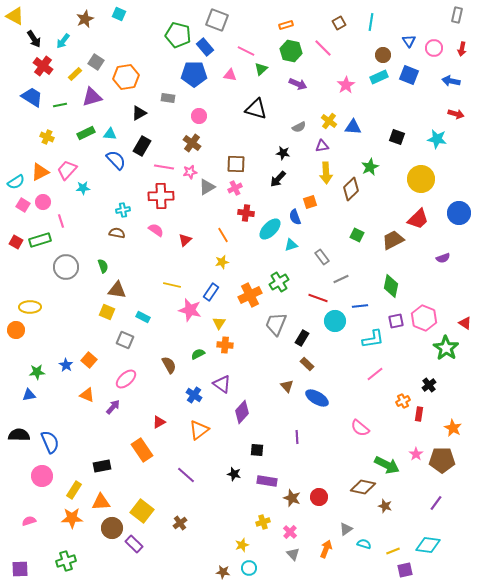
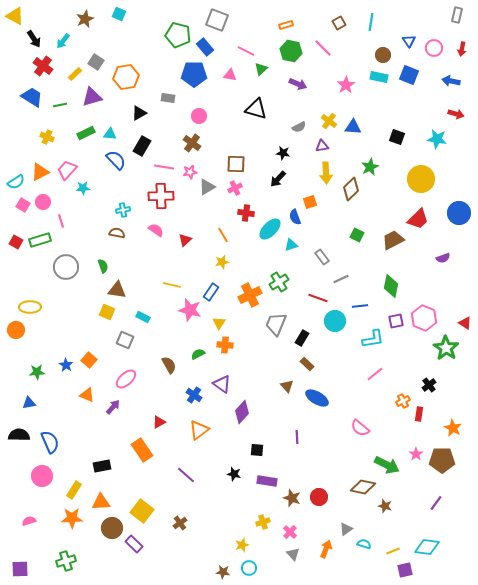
cyan rectangle at (379, 77): rotated 36 degrees clockwise
blue triangle at (29, 395): moved 8 px down
cyan diamond at (428, 545): moved 1 px left, 2 px down
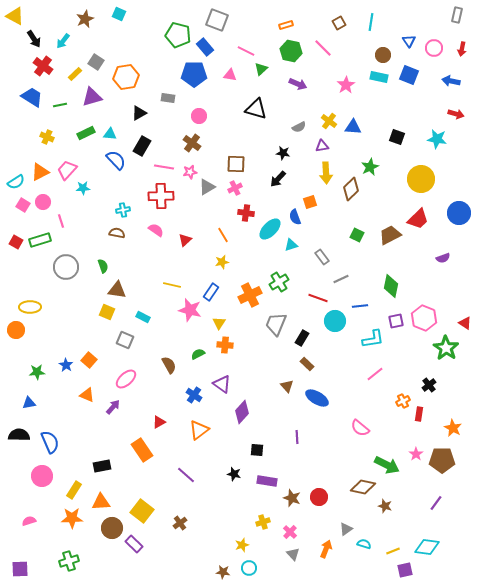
brown trapezoid at (393, 240): moved 3 px left, 5 px up
green cross at (66, 561): moved 3 px right
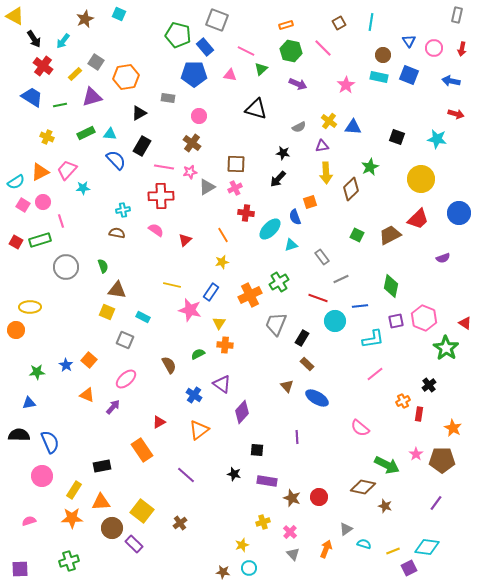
purple square at (405, 570): moved 4 px right, 2 px up; rotated 14 degrees counterclockwise
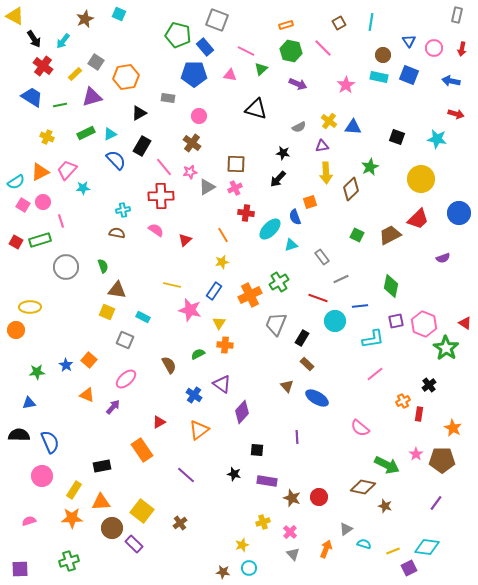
cyan triangle at (110, 134): rotated 32 degrees counterclockwise
pink line at (164, 167): rotated 42 degrees clockwise
blue rectangle at (211, 292): moved 3 px right, 1 px up
pink hexagon at (424, 318): moved 6 px down
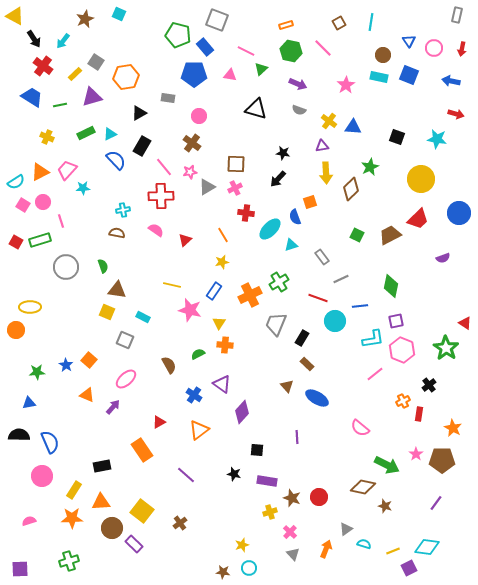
gray semicircle at (299, 127): moved 17 px up; rotated 48 degrees clockwise
pink hexagon at (424, 324): moved 22 px left, 26 px down
yellow cross at (263, 522): moved 7 px right, 10 px up
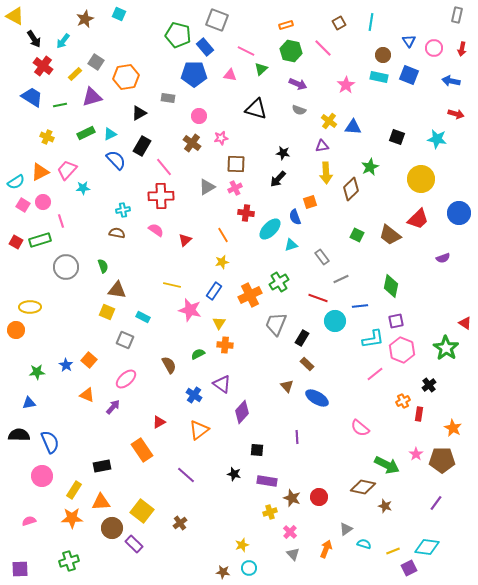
pink star at (190, 172): moved 31 px right, 34 px up
brown trapezoid at (390, 235): rotated 115 degrees counterclockwise
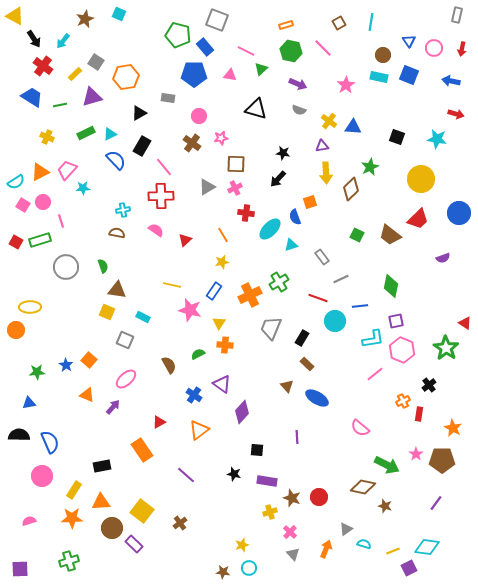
gray trapezoid at (276, 324): moved 5 px left, 4 px down
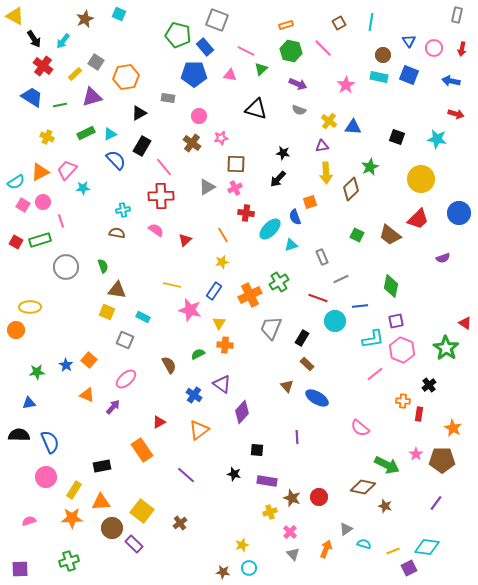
gray rectangle at (322, 257): rotated 14 degrees clockwise
orange cross at (403, 401): rotated 32 degrees clockwise
pink circle at (42, 476): moved 4 px right, 1 px down
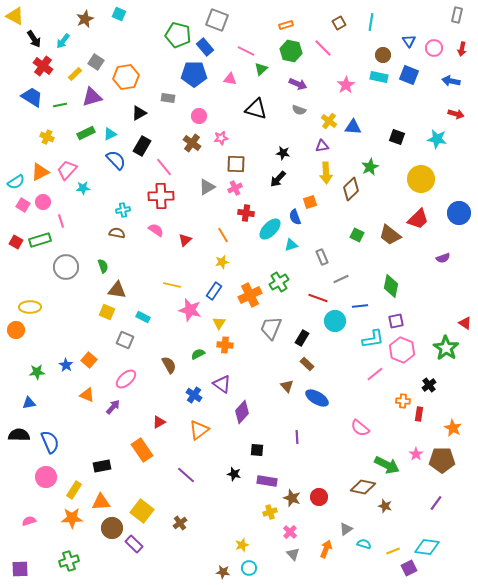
pink triangle at (230, 75): moved 4 px down
